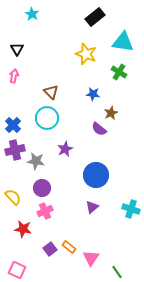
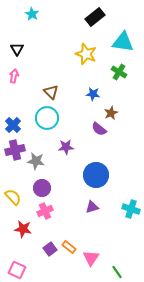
purple star: moved 1 px right, 2 px up; rotated 21 degrees clockwise
purple triangle: rotated 24 degrees clockwise
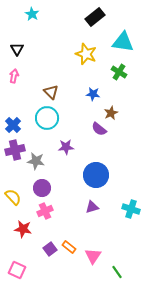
pink triangle: moved 2 px right, 2 px up
